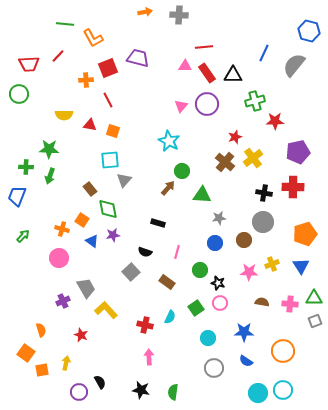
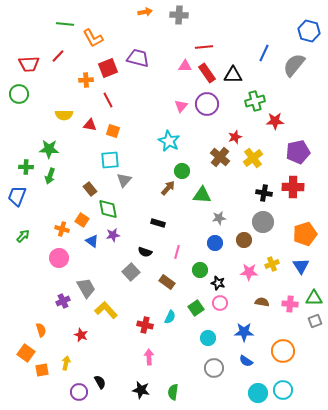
brown cross at (225, 162): moved 5 px left, 5 px up
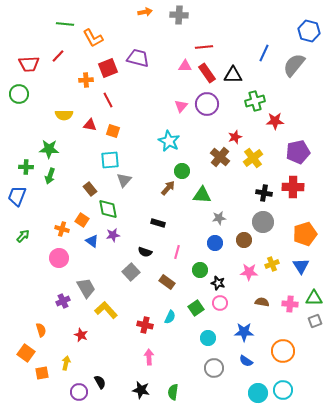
orange square at (42, 370): moved 3 px down
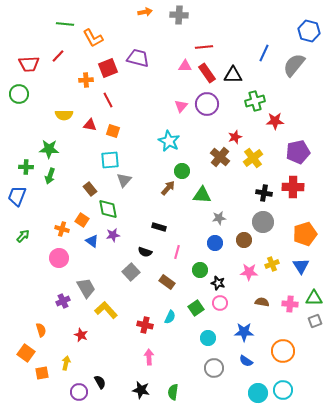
black rectangle at (158, 223): moved 1 px right, 4 px down
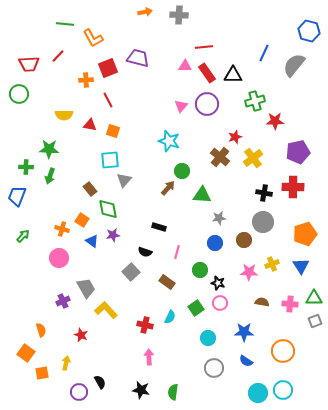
cyan star at (169, 141): rotated 10 degrees counterclockwise
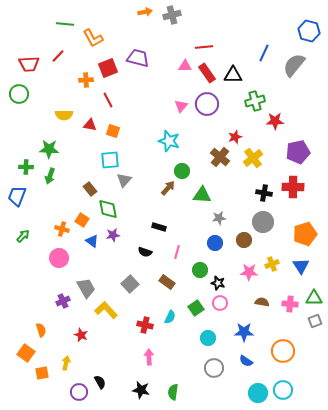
gray cross at (179, 15): moved 7 px left; rotated 18 degrees counterclockwise
gray square at (131, 272): moved 1 px left, 12 px down
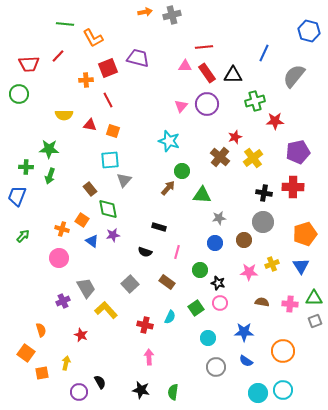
gray semicircle at (294, 65): moved 11 px down
gray circle at (214, 368): moved 2 px right, 1 px up
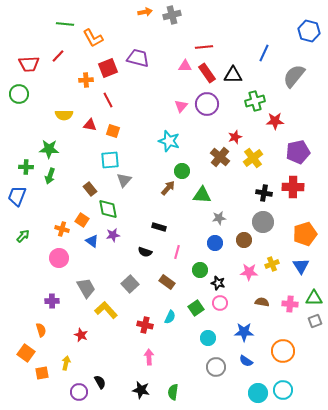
purple cross at (63, 301): moved 11 px left; rotated 24 degrees clockwise
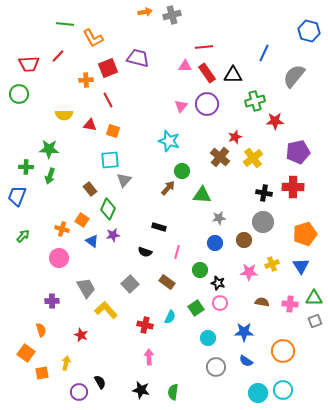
green diamond at (108, 209): rotated 35 degrees clockwise
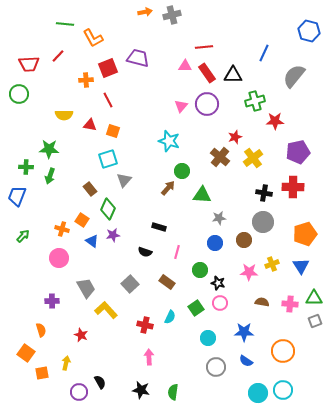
cyan square at (110, 160): moved 2 px left, 1 px up; rotated 12 degrees counterclockwise
